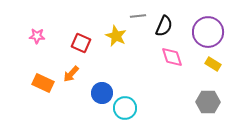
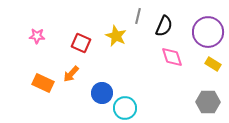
gray line: rotated 70 degrees counterclockwise
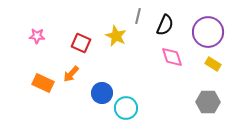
black semicircle: moved 1 px right, 1 px up
cyan circle: moved 1 px right
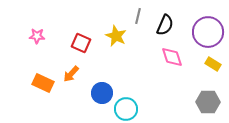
cyan circle: moved 1 px down
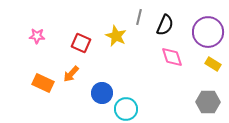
gray line: moved 1 px right, 1 px down
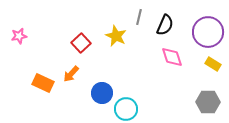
pink star: moved 18 px left; rotated 14 degrees counterclockwise
red square: rotated 24 degrees clockwise
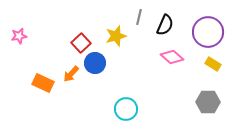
yellow star: rotated 30 degrees clockwise
pink diamond: rotated 30 degrees counterclockwise
blue circle: moved 7 px left, 30 px up
